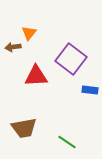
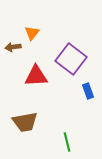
orange triangle: moved 3 px right
blue rectangle: moved 2 px left, 1 px down; rotated 63 degrees clockwise
brown trapezoid: moved 1 px right, 6 px up
green line: rotated 42 degrees clockwise
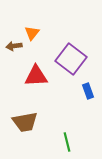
brown arrow: moved 1 px right, 1 px up
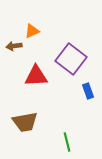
orange triangle: moved 2 px up; rotated 28 degrees clockwise
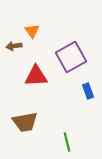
orange triangle: rotated 42 degrees counterclockwise
purple square: moved 2 px up; rotated 24 degrees clockwise
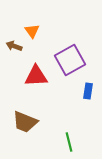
brown arrow: rotated 28 degrees clockwise
purple square: moved 1 px left, 3 px down
blue rectangle: rotated 28 degrees clockwise
brown trapezoid: rotated 32 degrees clockwise
green line: moved 2 px right
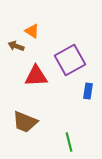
orange triangle: rotated 21 degrees counterclockwise
brown arrow: moved 2 px right
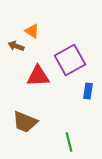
red triangle: moved 2 px right
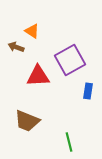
brown arrow: moved 1 px down
brown trapezoid: moved 2 px right, 1 px up
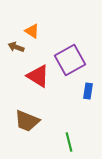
red triangle: rotated 35 degrees clockwise
